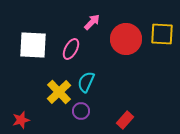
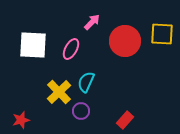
red circle: moved 1 px left, 2 px down
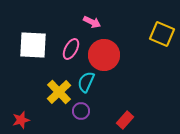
pink arrow: rotated 72 degrees clockwise
yellow square: rotated 20 degrees clockwise
red circle: moved 21 px left, 14 px down
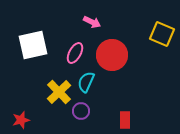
white square: rotated 16 degrees counterclockwise
pink ellipse: moved 4 px right, 4 px down
red circle: moved 8 px right
red rectangle: rotated 42 degrees counterclockwise
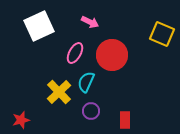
pink arrow: moved 2 px left
white square: moved 6 px right, 19 px up; rotated 12 degrees counterclockwise
purple circle: moved 10 px right
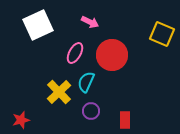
white square: moved 1 px left, 1 px up
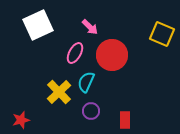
pink arrow: moved 5 px down; rotated 18 degrees clockwise
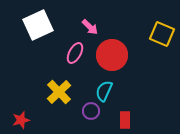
cyan semicircle: moved 18 px right, 9 px down
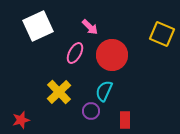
white square: moved 1 px down
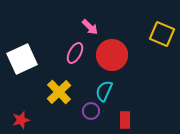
white square: moved 16 px left, 33 px down
